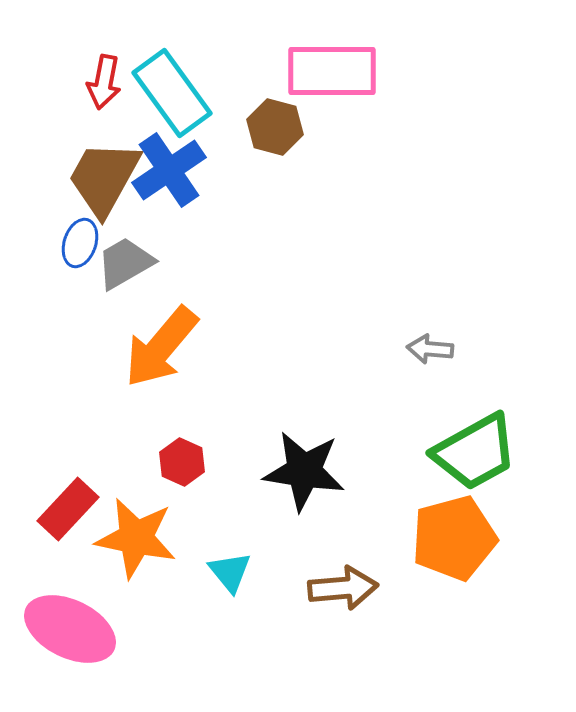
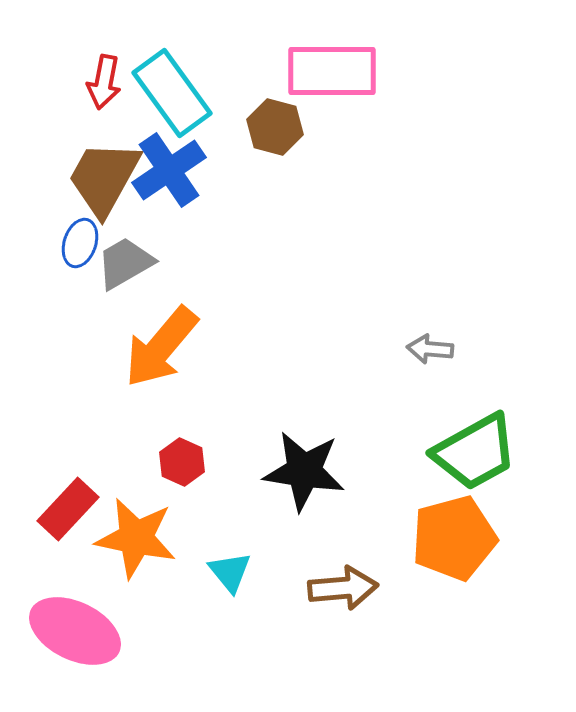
pink ellipse: moved 5 px right, 2 px down
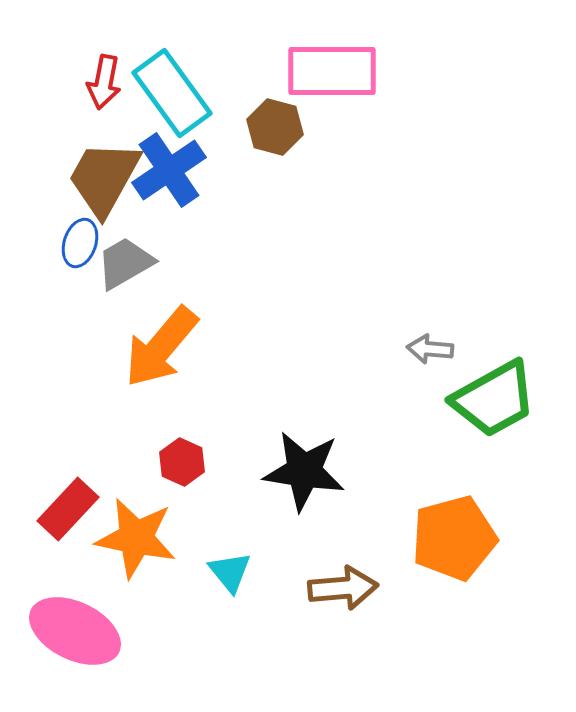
green trapezoid: moved 19 px right, 53 px up
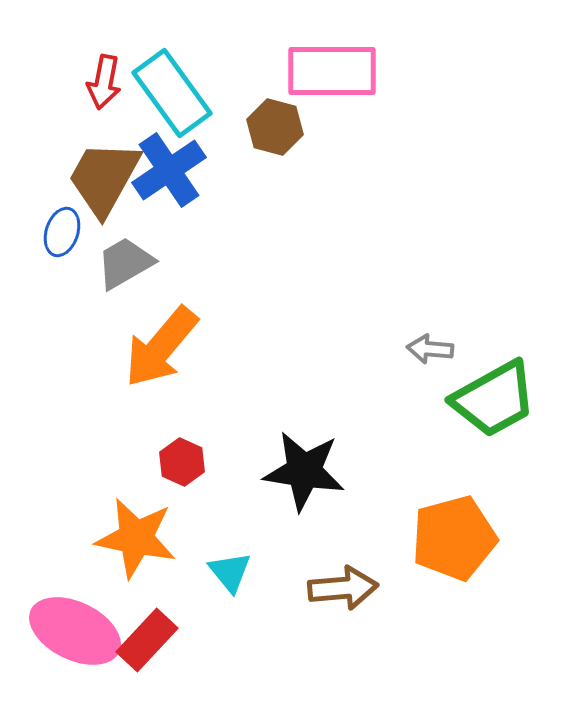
blue ellipse: moved 18 px left, 11 px up
red rectangle: moved 79 px right, 131 px down
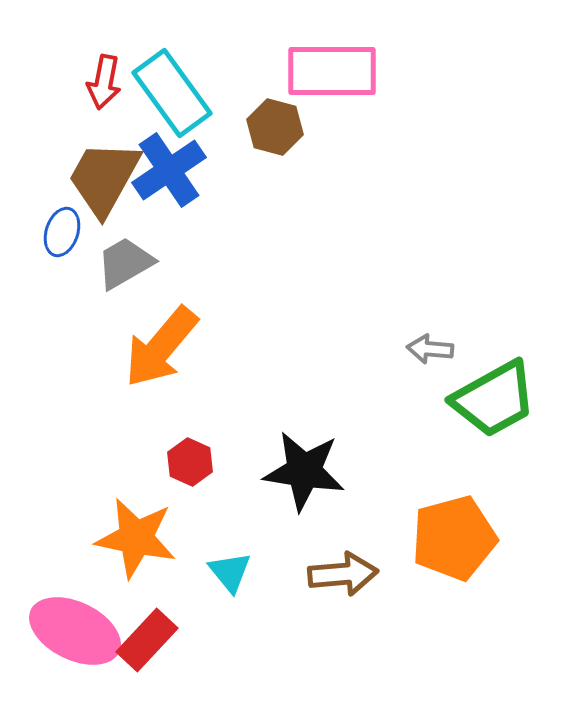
red hexagon: moved 8 px right
brown arrow: moved 14 px up
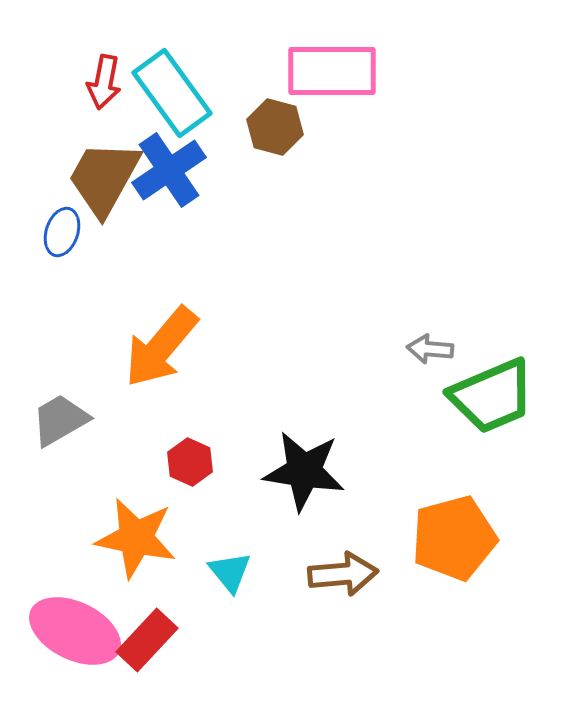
gray trapezoid: moved 65 px left, 157 px down
green trapezoid: moved 2 px left, 3 px up; rotated 6 degrees clockwise
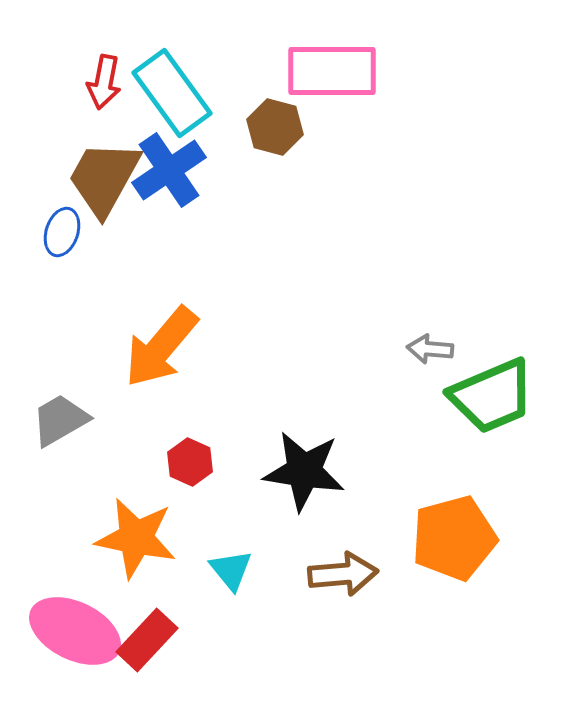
cyan triangle: moved 1 px right, 2 px up
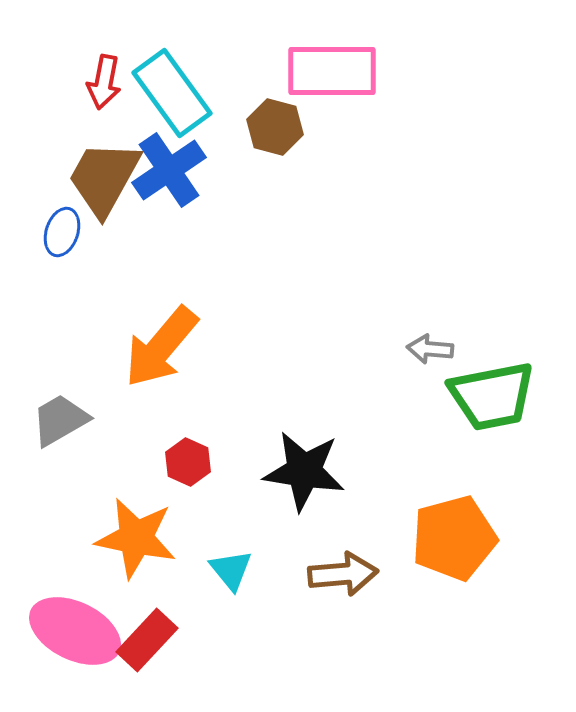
green trapezoid: rotated 12 degrees clockwise
red hexagon: moved 2 px left
